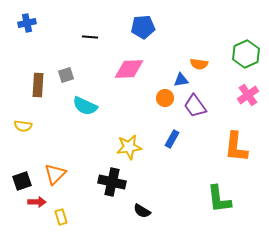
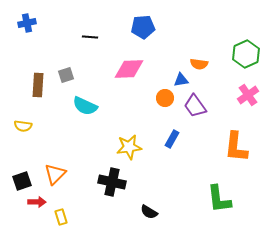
black semicircle: moved 7 px right, 1 px down
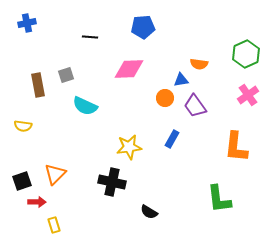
brown rectangle: rotated 15 degrees counterclockwise
yellow rectangle: moved 7 px left, 8 px down
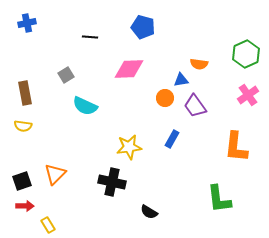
blue pentagon: rotated 20 degrees clockwise
gray square: rotated 14 degrees counterclockwise
brown rectangle: moved 13 px left, 8 px down
red arrow: moved 12 px left, 4 px down
yellow rectangle: moved 6 px left; rotated 14 degrees counterclockwise
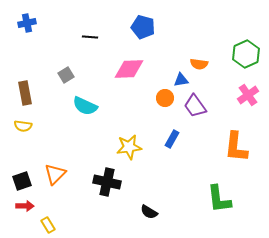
black cross: moved 5 px left
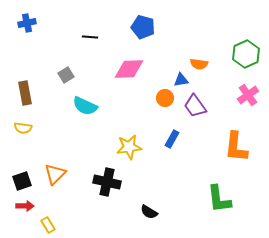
yellow semicircle: moved 2 px down
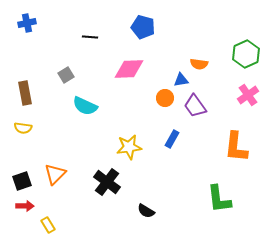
black cross: rotated 24 degrees clockwise
black semicircle: moved 3 px left, 1 px up
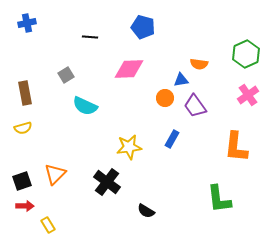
yellow semicircle: rotated 24 degrees counterclockwise
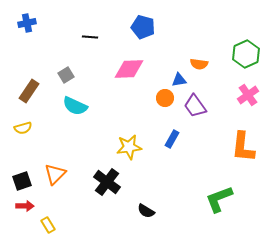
blue triangle: moved 2 px left
brown rectangle: moved 4 px right, 2 px up; rotated 45 degrees clockwise
cyan semicircle: moved 10 px left
orange L-shape: moved 7 px right
green L-shape: rotated 76 degrees clockwise
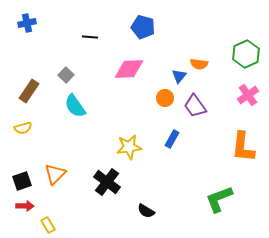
gray square: rotated 14 degrees counterclockwise
blue triangle: moved 4 px up; rotated 42 degrees counterclockwise
cyan semicircle: rotated 30 degrees clockwise
